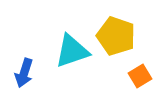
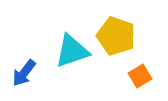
blue arrow: rotated 20 degrees clockwise
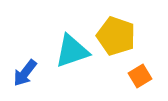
blue arrow: moved 1 px right
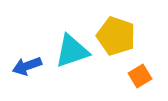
blue arrow: moved 2 px right, 7 px up; rotated 32 degrees clockwise
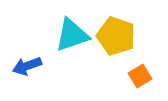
cyan triangle: moved 16 px up
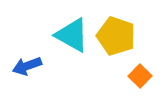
cyan triangle: rotated 48 degrees clockwise
orange square: rotated 15 degrees counterclockwise
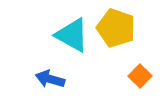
yellow pentagon: moved 8 px up
blue arrow: moved 23 px right, 13 px down; rotated 36 degrees clockwise
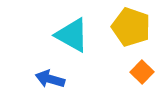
yellow pentagon: moved 15 px right, 1 px up
orange square: moved 2 px right, 4 px up
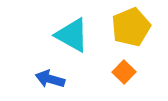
yellow pentagon: rotated 30 degrees clockwise
orange square: moved 18 px left
